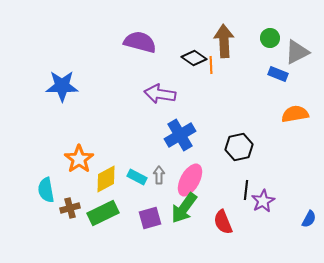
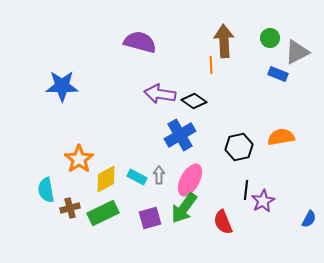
black diamond: moved 43 px down
orange semicircle: moved 14 px left, 23 px down
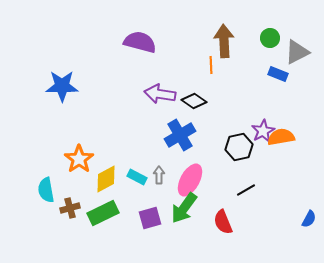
black line: rotated 54 degrees clockwise
purple star: moved 70 px up
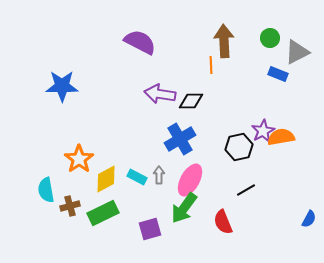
purple semicircle: rotated 12 degrees clockwise
black diamond: moved 3 px left; rotated 35 degrees counterclockwise
blue cross: moved 4 px down
brown cross: moved 2 px up
purple square: moved 11 px down
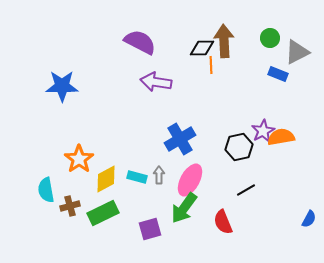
purple arrow: moved 4 px left, 12 px up
black diamond: moved 11 px right, 53 px up
cyan rectangle: rotated 12 degrees counterclockwise
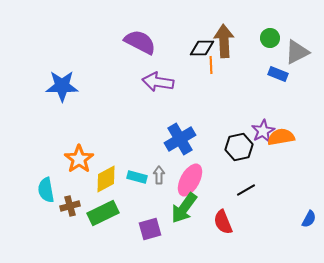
purple arrow: moved 2 px right
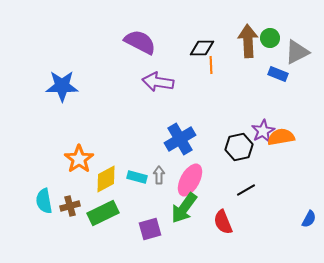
brown arrow: moved 24 px right
cyan semicircle: moved 2 px left, 11 px down
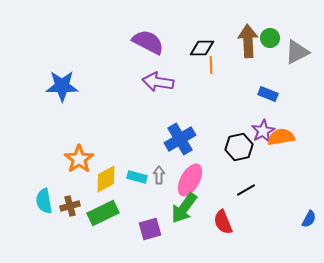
purple semicircle: moved 8 px right
blue rectangle: moved 10 px left, 20 px down
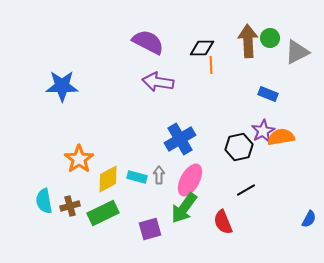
yellow diamond: moved 2 px right
